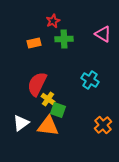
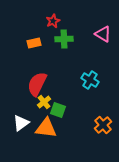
yellow cross: moved 4 px left, 3 px down; rotated 16 degrees clockwise
orange triangle: moved 2 px left, 2 px down
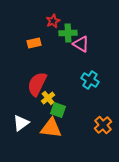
pink triangle: moved 22 px left, 10 px down
green cross: moved 4 px right, 6 px up
yellow cross: moved 4 px right, 4 px up
orange triangle: moved 5 px right
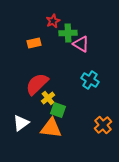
red semicircle: rotated 20 degrees clockwise
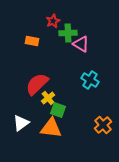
orange rectangle: moved 2 px left, 2 px up; rotated 24 degrees clockwise
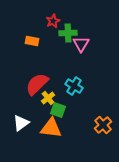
pink triangle: rotated 30 degrees clockwise
cyan cross: moved 16 px left, 6 px down
